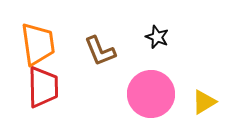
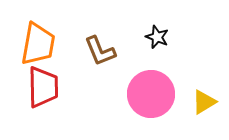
orange trapezoid: rotated 18 degrees clockwise
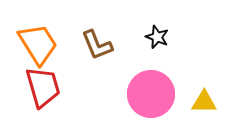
orange trapezoid: rotated 42 degrees counterclockwise
brown L-shape: moved 3 px left, 6 px up
red trapezoid: rotated 15 degrees counterclockwise
yellow triangle: rotated 32 degrees clockwise
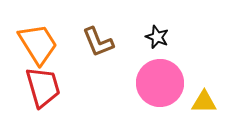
brown L-shape: moved 1 px right, 3 px up
pink circle: moved 9 px right, 11 px up
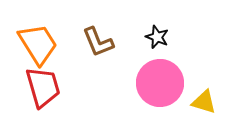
yellow triangle: rotated 16 degrees clockwise
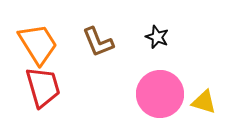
pink circle: moved 11 px down
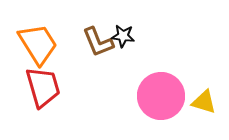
black star: moved 34 px left, 1 px up; rotated 15 degrees counterclockwise
pink circle: moved 1 px right, 2 px down
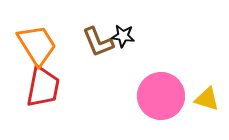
orange trapezoid: moved 1 px left, 1 px down
red trapezoid: rotated 27 degrees clockwise
yellow triangle: moved 3 px right, 3 px up
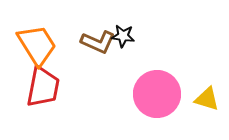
brown L-shape: rotated 44 degrees counterclockwise
pink circle: moved 4 px left, 2 px up
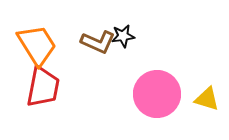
black star: rotated 15 degrees counterclockwise
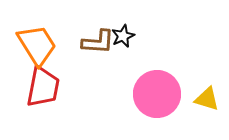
black star: rotated 15 degrees counterclockwise
brown L-shape: rotated 20 degrees counterclockwise
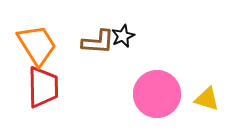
red trapezoid: rotated 12 degrees counterclockwise
